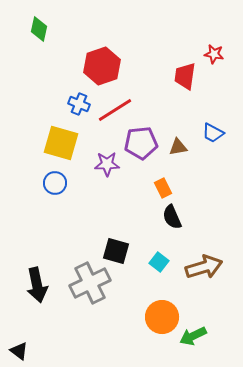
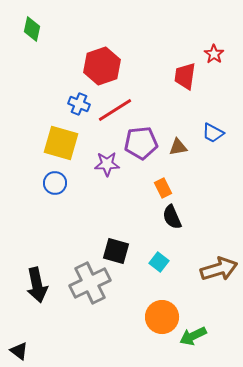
green diamond: moved 7 px left
red star: rotated 24 degrees clockwise
brown arrow: moved 15 px right, 2 px down
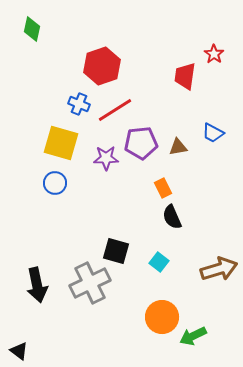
purple star: moved 1 px left, 6 px up
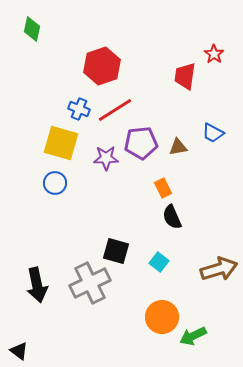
blue cross: moved 5 px down
